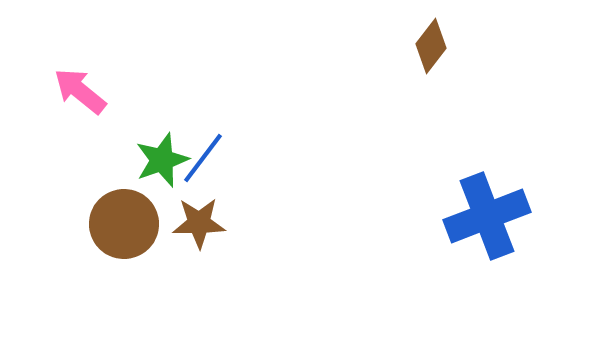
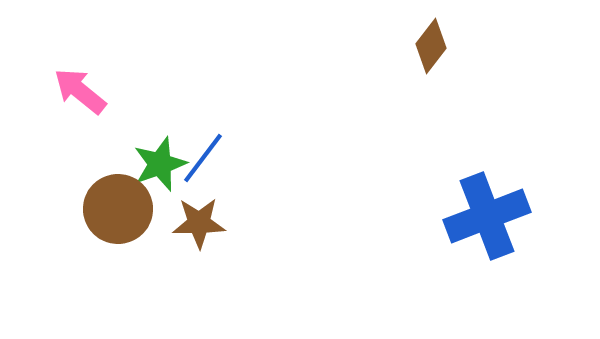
green star: moved 2 px left, 4 px down
brown circle: moved 6 px left, 15 px up
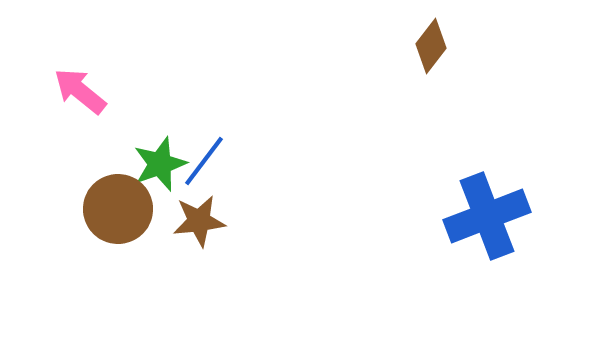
blue line: moved 1 px right, 3 px down
brown star: moved 2 px up; rotated 6 degrees counterclockwise
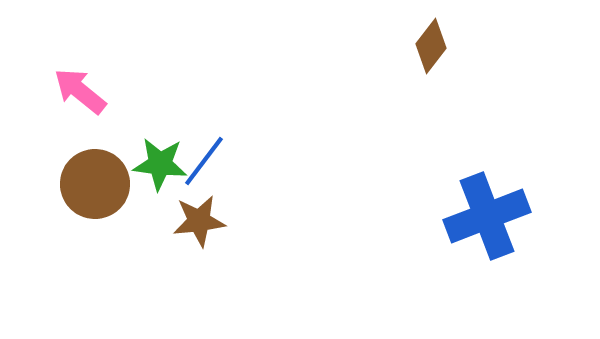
green star: rotated 26 degrees clockwise
brown circle: moved 23 px left, 25 px up
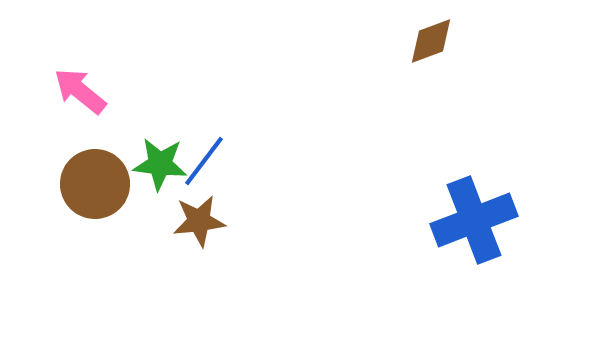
brown diamond: moved 5 px up; rotated 32 degrees clockwise
blue cross: moved 13 px left, 4 px down
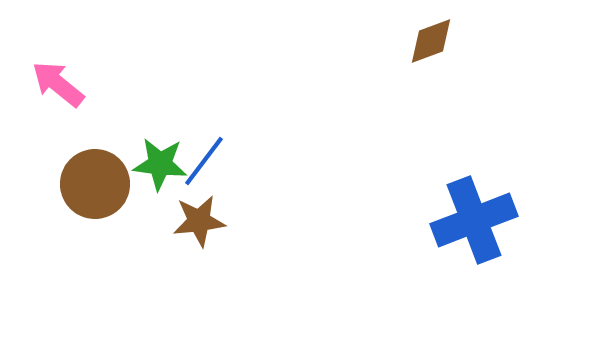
pink arrow: moved 22 px left, 7 px up
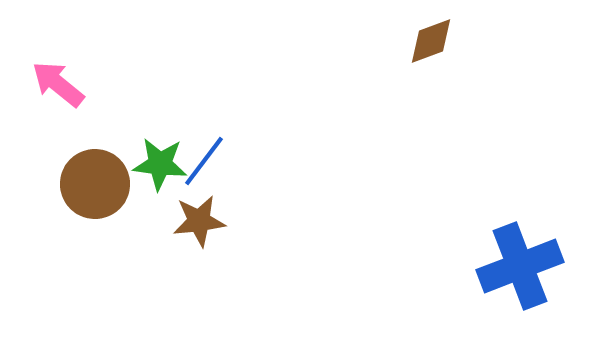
blue cross: moved 46 px right, 46 px down
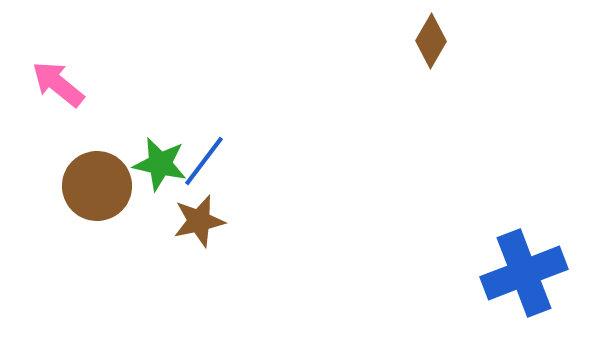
brown diamond: rotated 40 degrees counterclockwise
green star: rotated 6 degrees clockwise
brown circle: moved 2 px right, 2 px down
brown star: rotated 6 degrees counterclockwise
blue cross: moved 4 px right, 7 px down
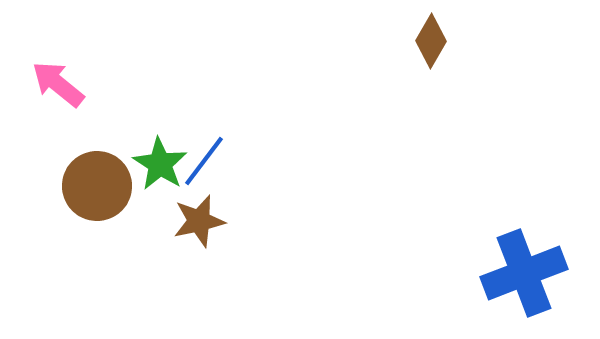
green star: rotated 20 degrees clockwise
